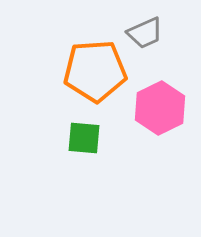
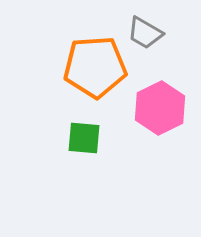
gray trapezoid: rotated 54 degrees clockwise
orange pentagon: moved 4 px up
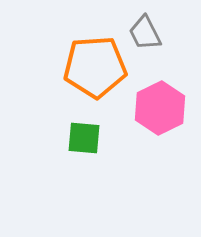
gray trapezoid: rotated 33 degrees clockwise
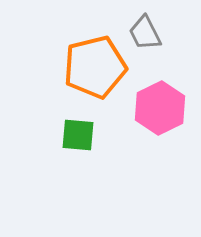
orange pentagon: rotated 10 degrees counterclockwise
green square: moved 6 px left, 3 px up
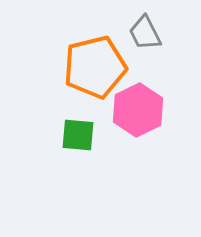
pink hexagon: moved 22 px left, 2 px down
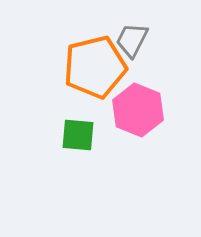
gray trapezoid: moved 13 px left, 7 px down; rotated 54 degrees clockwise
pink hexagon: rotated 12 degrees counterclockwise
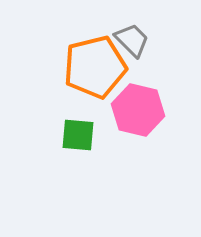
gray trapezoid: rotated 108 degrees clockwise
pink hexagon: rotated 9 degrees counterclockwise
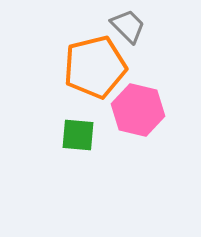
gray trapezoid: moved 4 px left, 14 px up
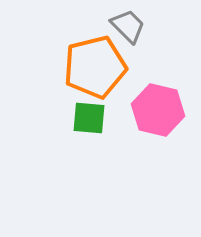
pink hexagon: moved 20 px right
green square: moved 11 px right, 17 px up
